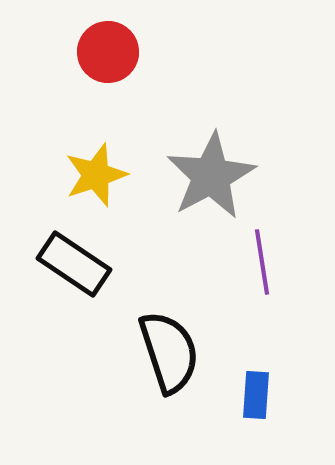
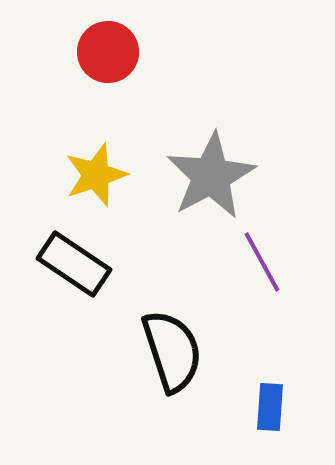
purple line: rotated 20 degrees counterclockwise
black semicircle: moved 3 px right, 1 px up
blue rectangle: moved 14 px right, 12 px down
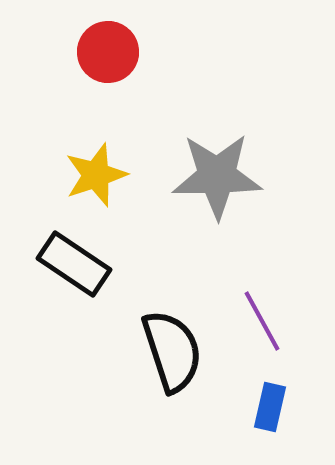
gray star: moved 6 px right; rotated 28 degrees clockwise
purple line: moved 59 px down
blue rectangle: rotated 9 degrees clockwise
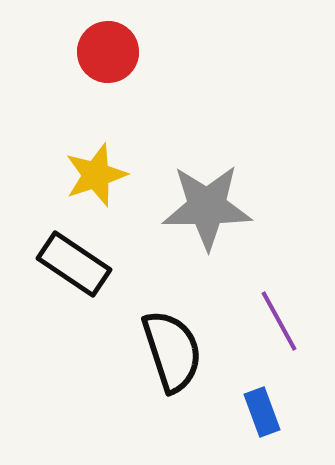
gray star: moved 10 px left, 31 px down
purple line: moved 17 px right
blue rectangle: moved 8 px left, 5 px down; rotated 33 degrees counterclockwise
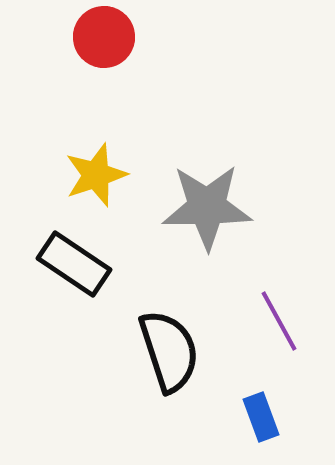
red circle: moved 4 px left, 15 px up
black semicircle: moved 3 px left
blue rectangle: moved 1 px left, 5 px down
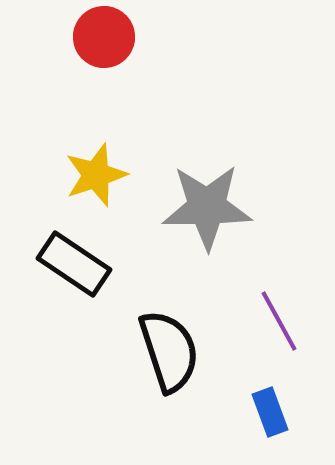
blue rectangle: moved 9 px right, 5 px up
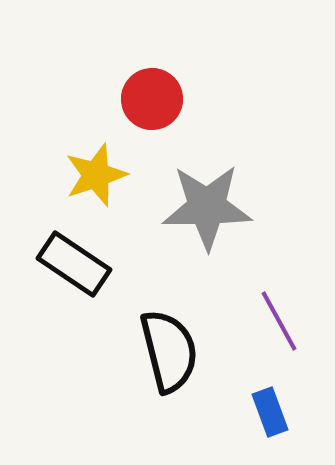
red circle: moved 48 px right, 62 px down
black semicircle: rotated 4 degrees clockwise
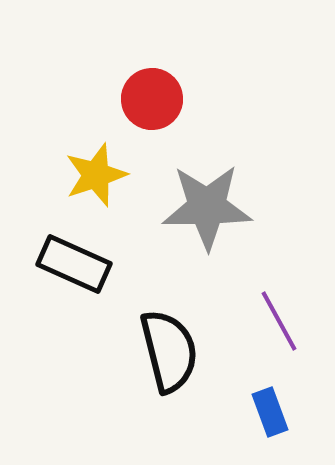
black rectangle: rotated 10 degrees counterclockwise
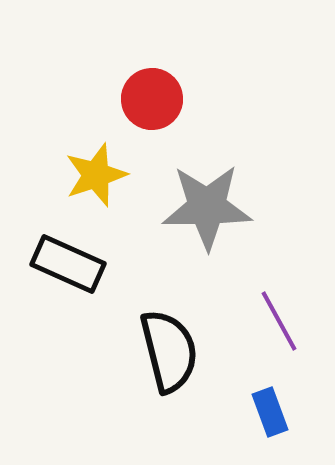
black rectangle: moved 6 px left
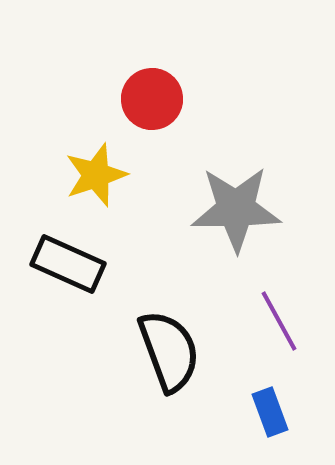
gray star: moved 29 px right, 2 px down
black semicircle: rotated 6 degrees counterclockwise
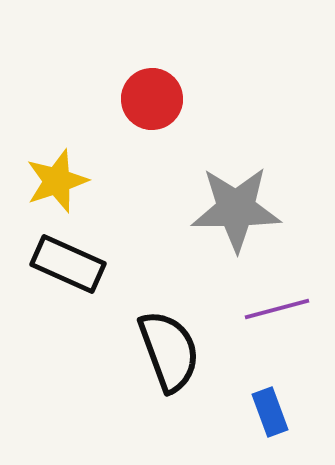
yellow star: moved 39 px left, 6 px down
purple line: moved 2 px left, 12 px up; rotated 76 degrees counterclockwise
